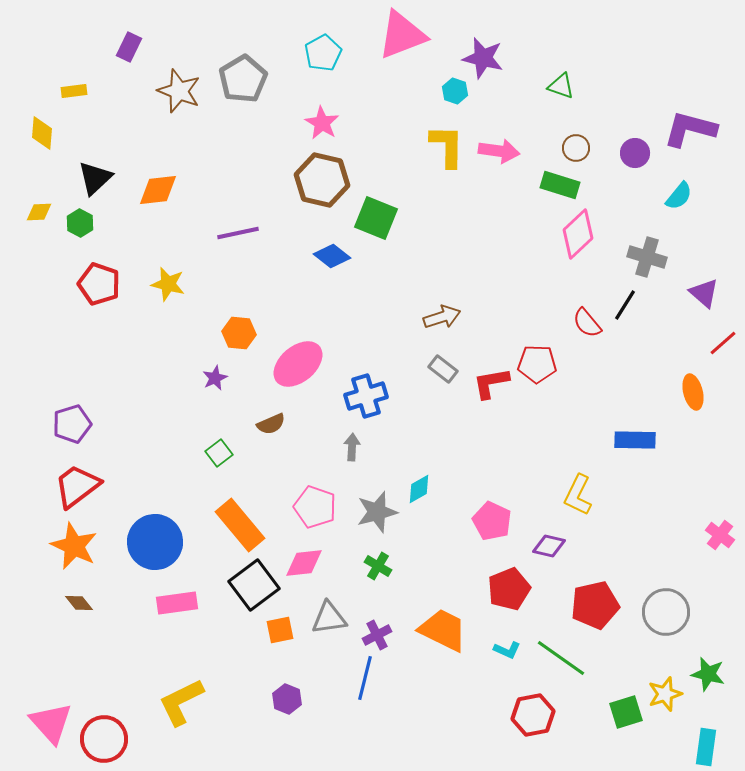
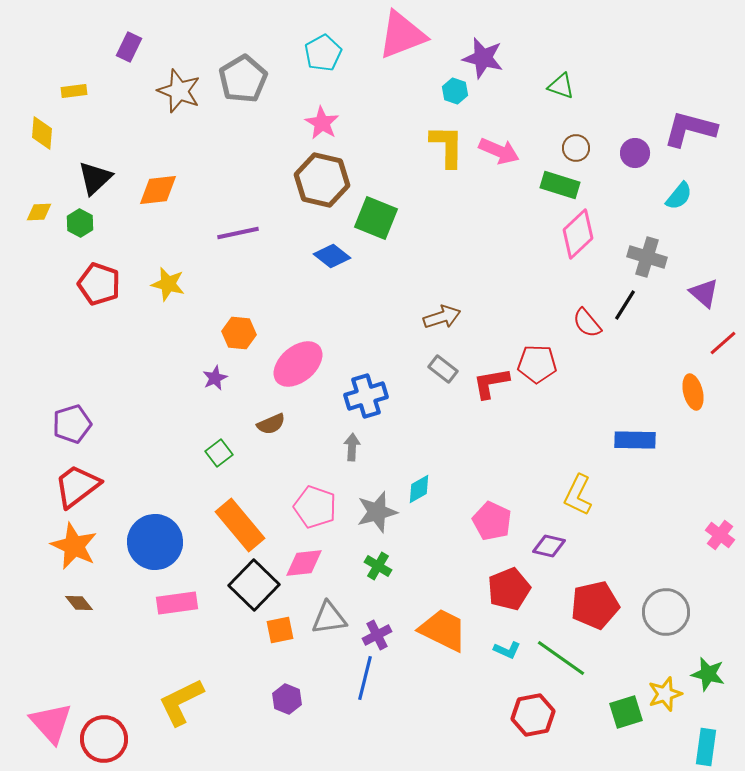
pink arrow at (499, 151): rotated 15 degrees clockwise
black square at (254, 585): rotated 9 degrees counterclockwise
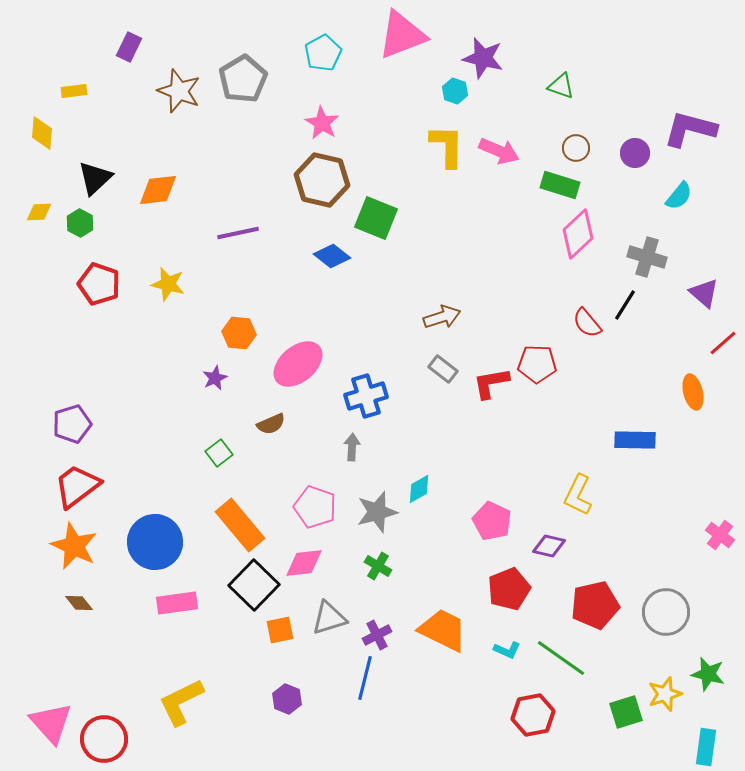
gray triangle at (329, 618): rotated 9 degrees counterclockwise
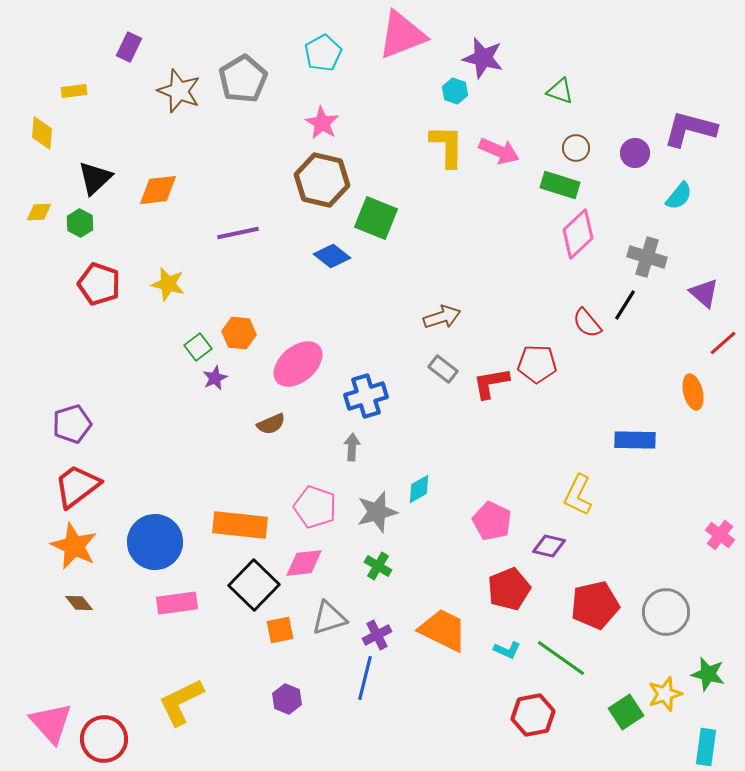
green triangle at (561, 86): moved 1 px left, 5 px down
green square at (219, 453): moved 21 px left, 106 px up
orange rectangle at (240, 525): rotated 44 degrees counterclockwise
green square at (626, 712): rotated 16 degrees counterclockwise
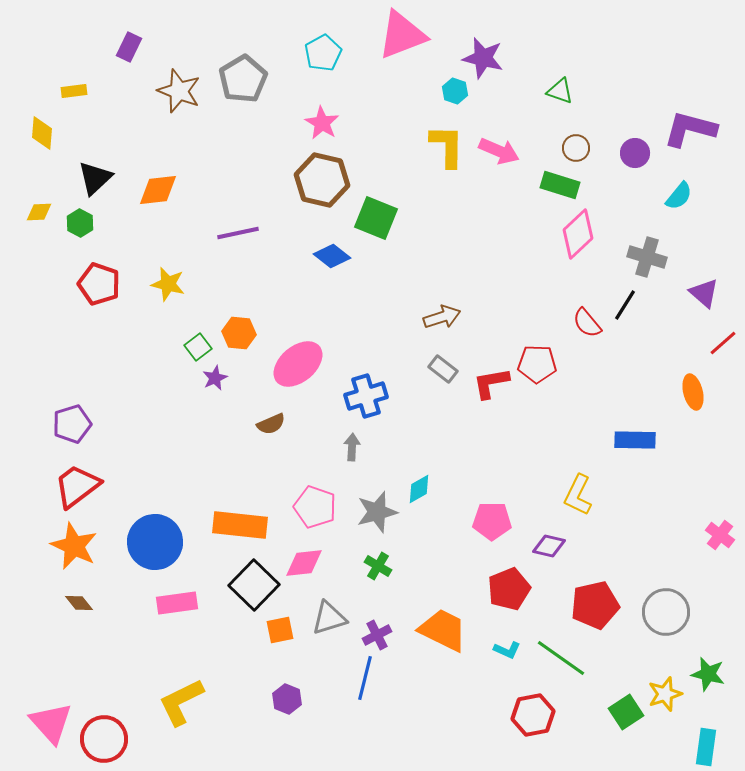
pink pentagon at (492, 521): rotated 24 degrees counterclockwise
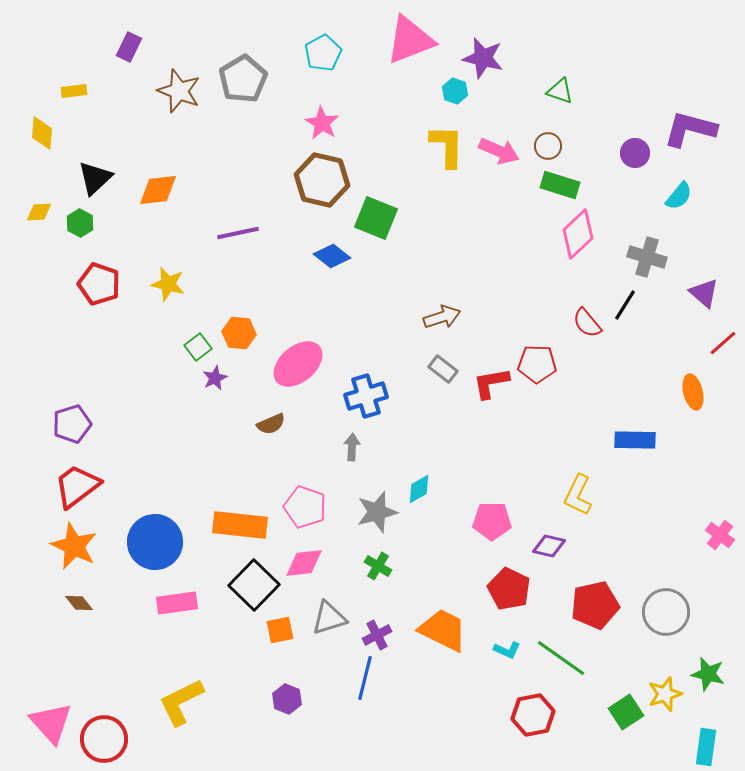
pink triangle at (402, 35): moved 8 px right, 5 px down
brown circle at (576, 148): moved 28 px left, 2 px up
pink pentagon at (315, 507): moved 10 px left
red pentagon at (509, 589): rotated 24 degrees counterclockwise
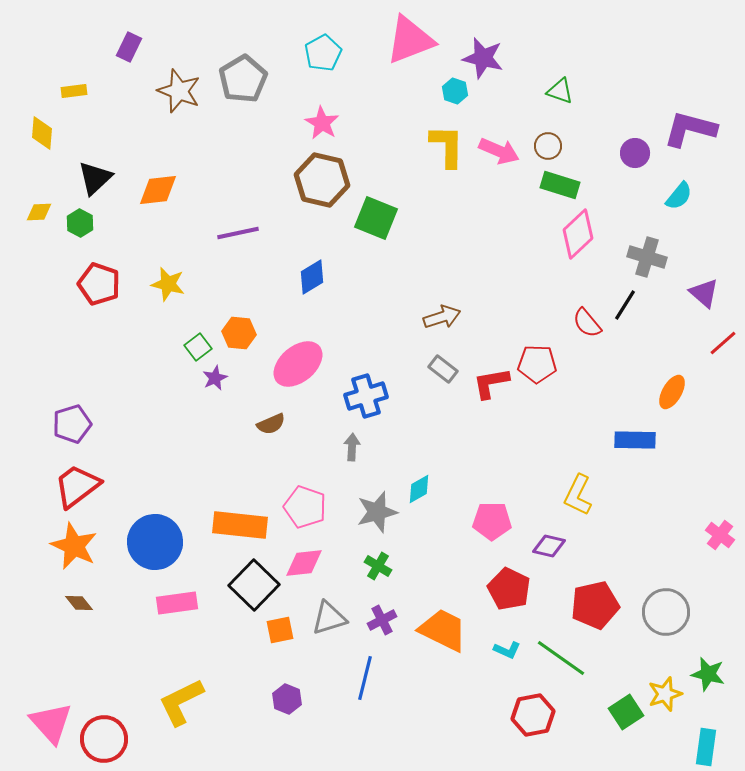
blue diamond at (332, 256): moved 20 px left, 21 px down; rotated 69 degrees counterclockwise
orange ellipse at (693, 392): moved 21 px left; rotated 44 degrees clockwise
purple cross at (377, 635): moved 5 px right, 15 px up
